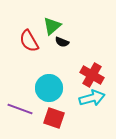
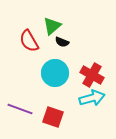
cyan circle: moved 6 px right, 15 px up
red square: moved 1 px left, 1 px up
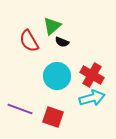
cyan circle: moved 2 px right, 3 px down
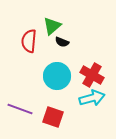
red semicircle: rotated 35 degrees clockwise
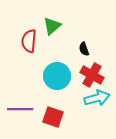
black semicircle: moved 22 px right, 7 px down; rotated 48 degrees clockwise
cyan arrow: moved 5 px right
purple line: rotated 20 degrees counterclockwise
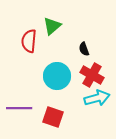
purple line: moved 1 px left, 1 px up
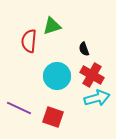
green triangle: rotated 24 degrees clockwise
purple line: rotated 25 degrees clockwise
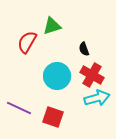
red semicircle: moved 2 px left, 1 px down; rotated 25 degrees clockwise
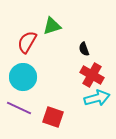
cyan circle: moved 34 px left, 1 px down
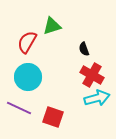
cyan circle: moved 5 px right
